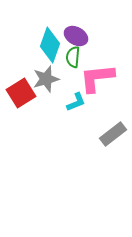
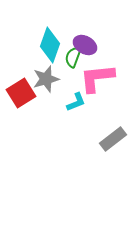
purple ellipse: moved 9 px right, 9 px down
green semicircle: rotated 15 degrees clockwise
gray rectangle: moved 5 px down
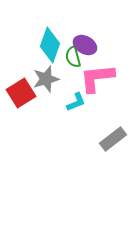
green semicircle: rotated 35 degrees counterclockwise
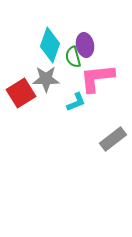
purple ellipse: rotated 50 degrees clockwise
gray star: rotated 16 degrees clockwise
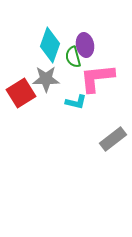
cyan L-shape: rotated 35 degrees clockwise
